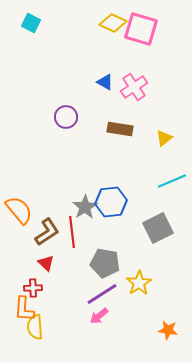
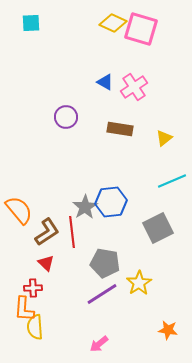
cyan square: rotated 30 degrees counterclockwise
pink arrow: moved 28 px down
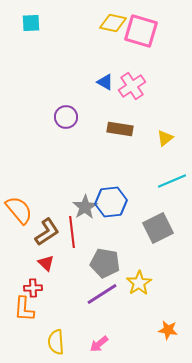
yellow diamond: rotated 12 degrees counterclockwise
pink square: moved 2 px down
pink cross: moved 2 px left, 1 px up
yellow triangle: moved 1 px right
yellow semicircle: moved 21 px right, 15 px down
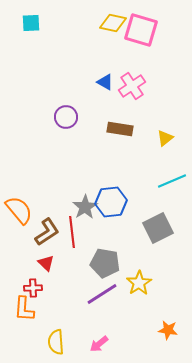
pink square: moved 1 px up
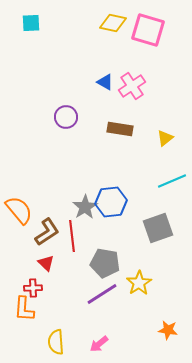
pink square: moved 7 px right
gray square: rotated 8 degrees clockwise
red line: moved 4 px down
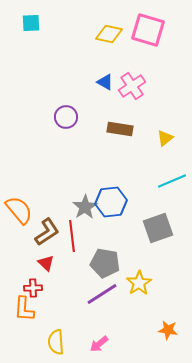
yellow diamond: moved 4 px left, 11 px down
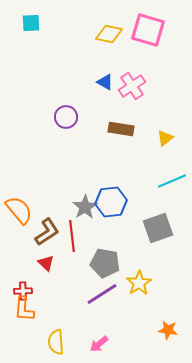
brown rectangle: moved 1 px right
red cross: moved 10 px left, 3 px down
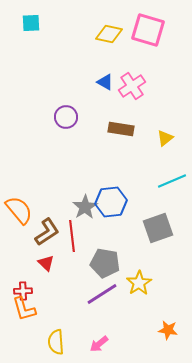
orange L-shape: rotated 20 degrees counterclockwise
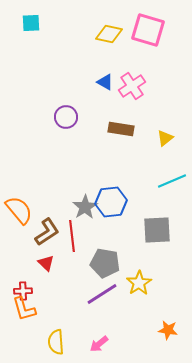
gray square: moved 1 px left, 2 px down; rotated 16 degrees clockwise
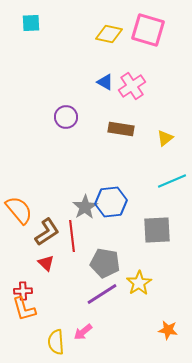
pink arrow: moved 16 px left, 12 px up
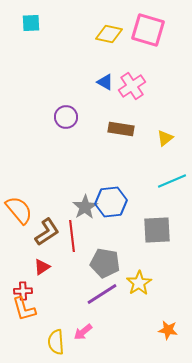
red triangle: moved 4 px left, 4 px down; rotated 42 degrees clockwise
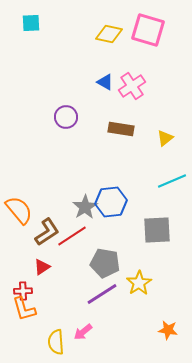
red line: rotated 64 degrees clockwise
